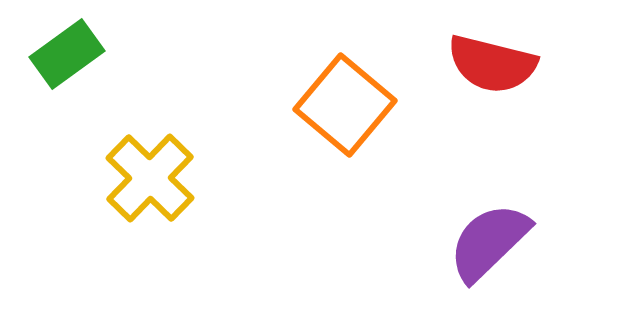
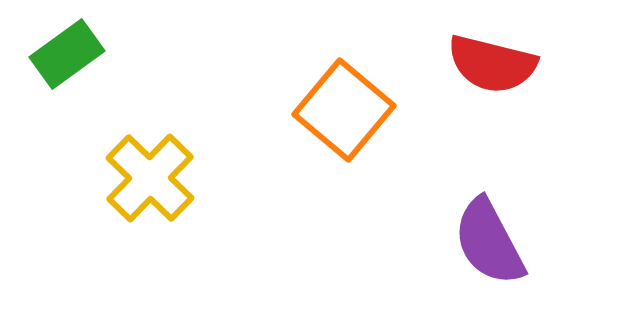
orange square: moved 1 px left, 5 px down
purple semicircle: rotated 74 degrees counterclockwise
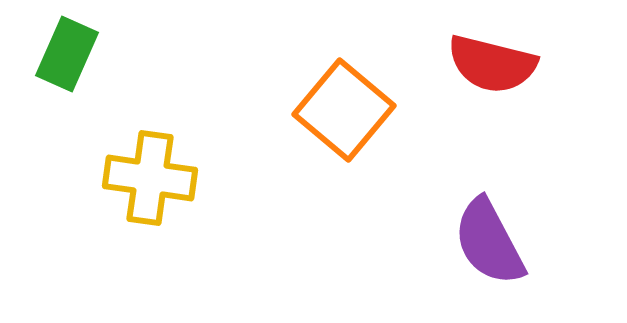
green rectangle: rotated 30 degrees counterclockwise
yellow cross: rotated 36 degrees counterclockwise
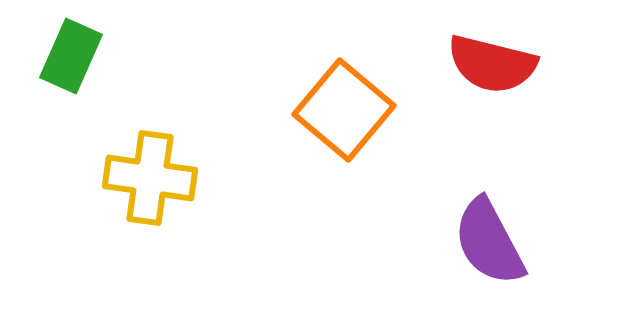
green rectangle: moved 4 px right, 2 px down
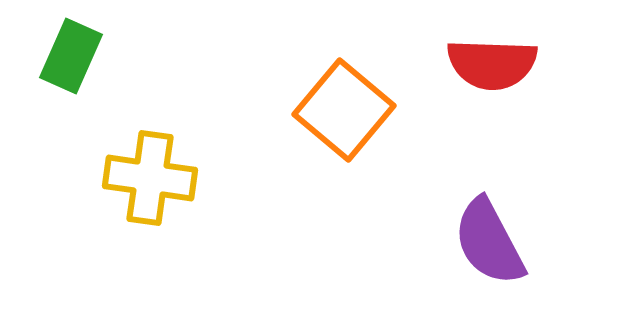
red semicircle: rotated 12 degrees counterclockwise
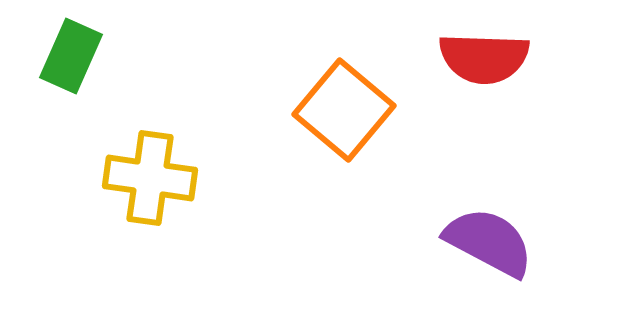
red semicircle: moved 8 px left, 6 px up
purple semicircle: rotated 146 degrees clockwise
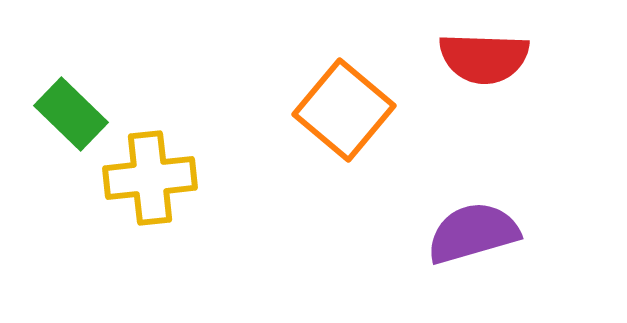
green rectangle: moved 58 px down; rotated 70 degrees counterclockwise
yellow cross: rotated 14 degrees counterclockwise
purple semicircle: moved 16 px left, 9 px up; rotated 44 degrees counterclockwise
